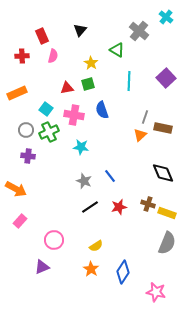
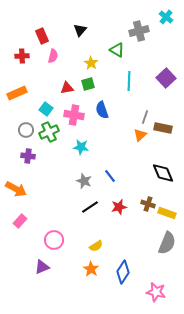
gray cross: rotated 36 degrees clockwise
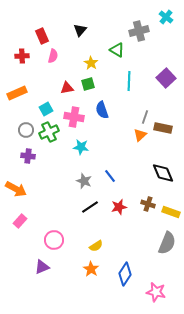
cyan square: rotated 24 degrees clockwise
pink cross: moved 2 px down
yellow rectangle: moved 4 px right, 1 px up
blue diamond: moved 2 px right, 2 px down
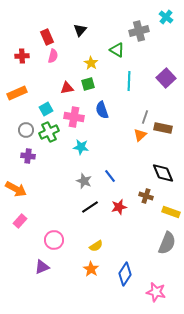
red rectangle: moved 5 px right, 1 px down
brown cross: moved 2 px left, 8 px up
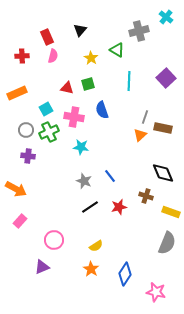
yellow star: moved 5 px up
red triangle: rotated 24 degrees clockwise
